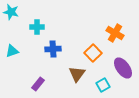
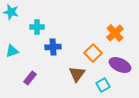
orange cross: rotated 18 degrees clockwise
blue cross: moved 2 px up
purple ellipse: moved 3 px left, 3 px up; rotated 30 degrees counterclockwise
purple rectangle: moved 8 px left, 6 px up
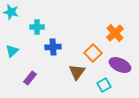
cyan triangle: rotated 24 degrees counterclockwise
brown triangle: moved 2 px up
cyan square: moved 1 px right
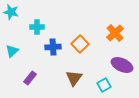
orange square: moved 13 px left, 9 px up
purple ellipse: moved 2 px right
brown triangle: moved 3 px left, 6 px down
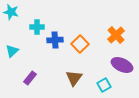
orange cross: moved 1 px right, 2 px down
blue cross: moved 2 px right, 7 px up
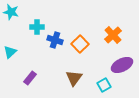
orange cross: moved 3 px left
blue cross: rotated 21 degrees clockwise
cyan triangle: moved 2 px left, 1 px down
purple ellipse: rotated 50 degrees counterclockwise
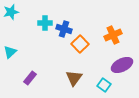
cyan star: rotated 28 degrees counterclockwise
cyan cross: moved 8 px right, 4 px up
orange cross: rotated 18 degrees clockwise
blue cross: moved 9 px right, 11 px up
cyan square: rotated 24 degrees counterclockwise
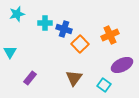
cyan star: moved 6 px right, 2 px down
orange cross: moved 3 px left
cyan triangle: rotated 16 degrees counterclockwise
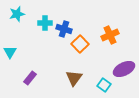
purple ellipse: moved 2 px right, 4 px down
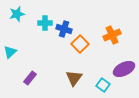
orange cross: moved 2 px right
cyan triangle: rotated 16 degrees clockwise
cyan square: moved 1 px left
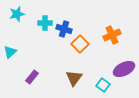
purple rectangle: moved 2 px right, 1 px up
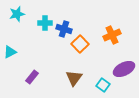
cyan triangle: rotated 16 degrees clockwise
